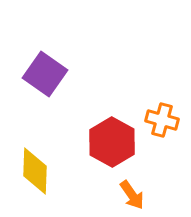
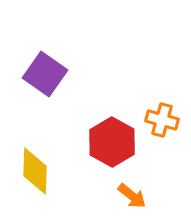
orange arrow: moved 1 px down; rotated 16 degrees counterclockwise
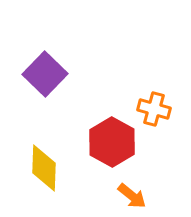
purple square: rotated 9 degrees clockwise
orange cross: moved 8 px left, 11 px up
yellow diamond: moved 9 px right, 3 px up
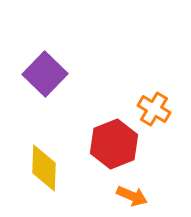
orange cross: rotated 16 degrees clockwise
red hexagon: moved 2 px right, 2 px down; rotated 9 degrees clockwise
orange arrow: rotated 16 degrees counterclockwise
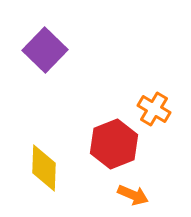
purple square: moved 24 px up
orange arrow: moved 1 px right, 1 px up
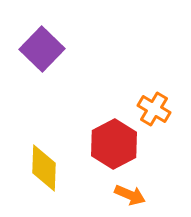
purple square: moved 3 px left, 1 px up
red hexagon: rotated 6 degrees counterclockwise
orange arrow: moved 3 px left
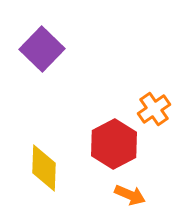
orange cross: rotated 24 degrees clockwise
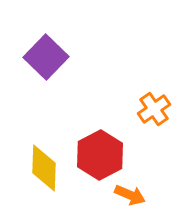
purple square: moved 4 px right, 8 px down
red hexagon: moved 14 px left, 11 px down
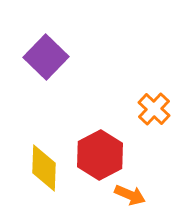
orange cross: rotated 12 degrees counterclockwise
